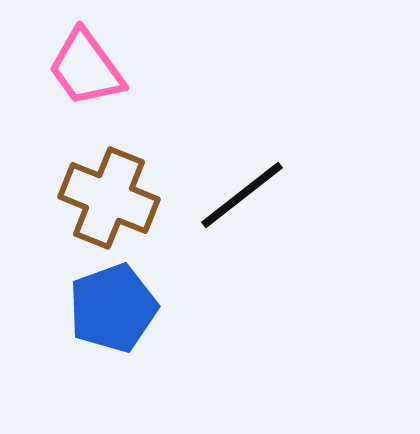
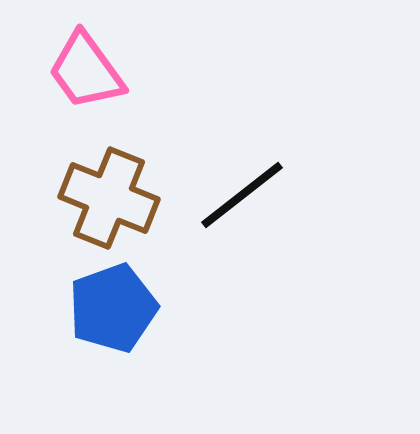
pink trapezoid: moved 3 px down
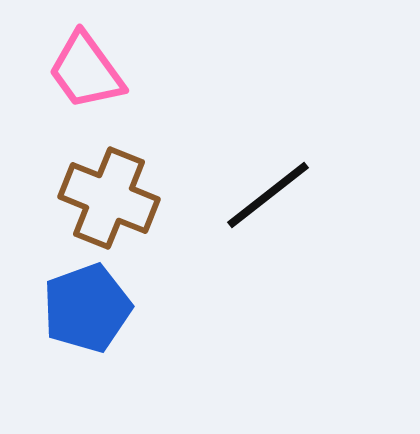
black line: moved 26 px right
blue pentagon: moved 26 px left
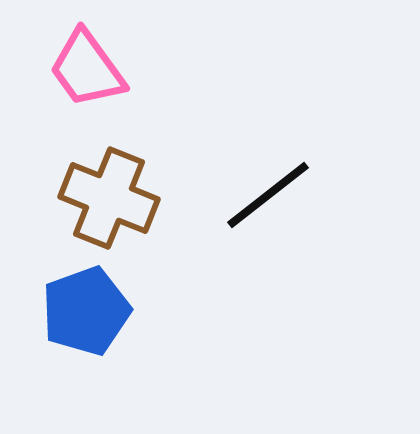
pink trapezoid: moved 1 px right, 2 px up
blue pentagon: moved 1 px left, 3 px down
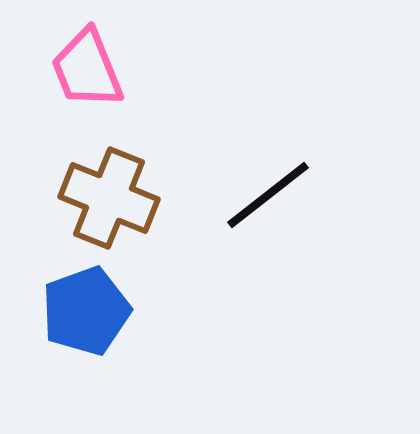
pink trapezoid: rotated 14 degrees clockwise
